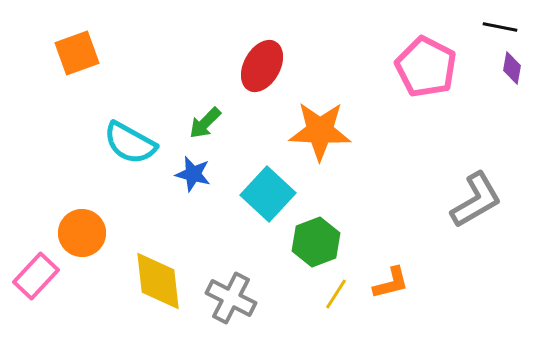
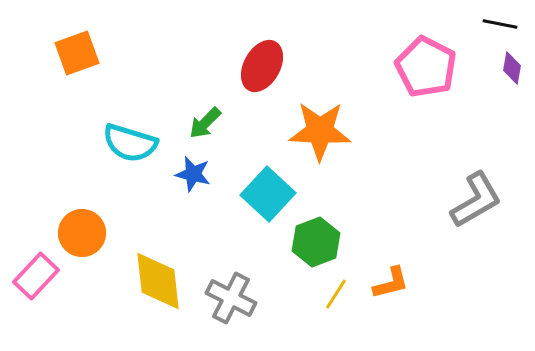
black line: moved 3 px up
cyan semicircle: rotated 12 degrees counterclockwise
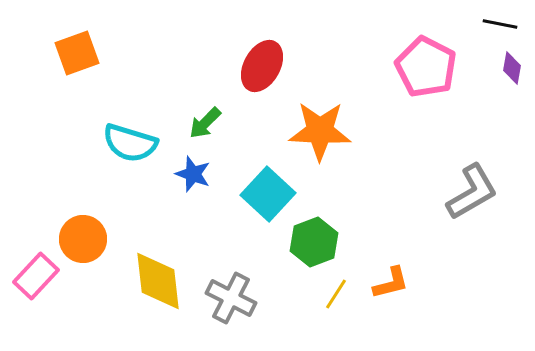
blue star: rotated 6 degrees clockwise
gray L-shape: moved 4 px left, 8 px up
orange circle: moved 1 px right, 6 px down
green hexagon: moved 2 px left
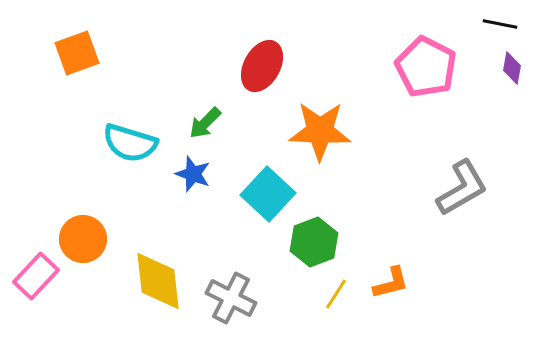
gray L-shape: moved 10 px left, 4 px up
